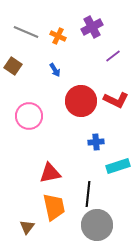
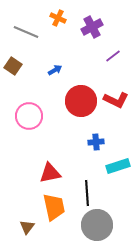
orange cross: moved 18 px up
blue arrow: rotated 88 degrees counterclockwise
black line: moved 1 px left, 1 px up; rotated 10 degrees counterclockwise
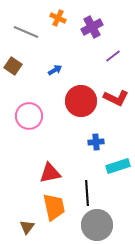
red L-shape: moved 2 px up
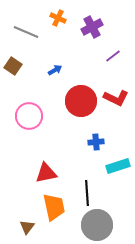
red triangle: moved 4 px left
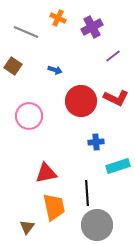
blue arrow: rotated 48 degrees clockwise
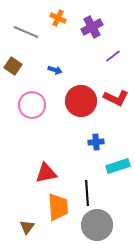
pink circle: moved 3 px right, 11 px up
orange trapezoid: moved 4 px right; rotated 8 degrees clockwise
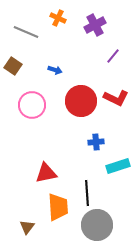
purple cross: moved 3 px right, 2 px up
purple line: rotated 14 degrees counterclockwise
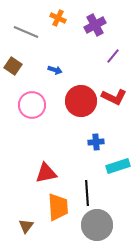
red L-shape: moved 2 px left, 1 px up
brown triangle: moved 1 px left, 1 px up
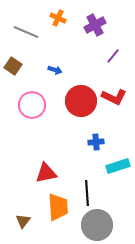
brown triangle: moved 3 px left, 5 px up
